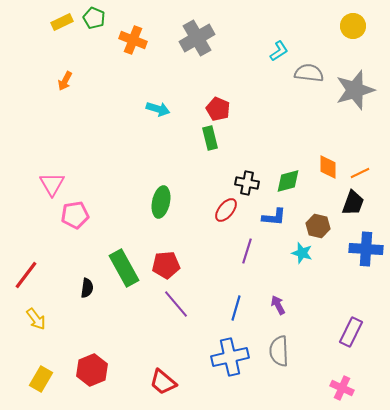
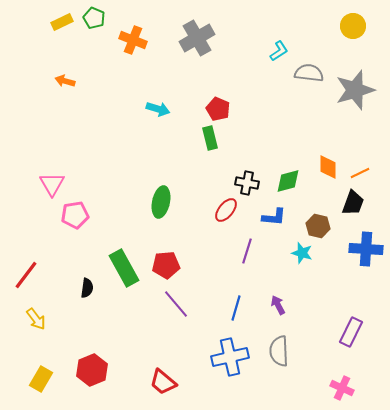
orange arrow at (65, 81): rotated 78 degrees clockwise
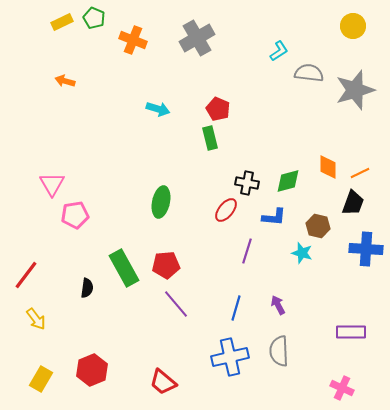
purple rectangle at (351, 332): rotated 64 degrees clockwise
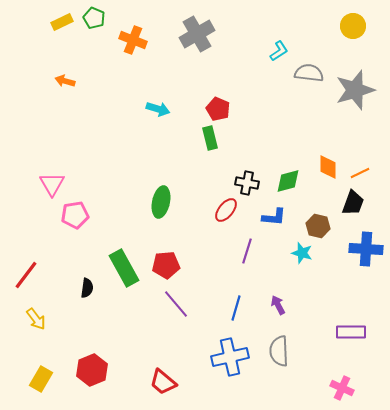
gray cross at (197, 38): moved 4 px up
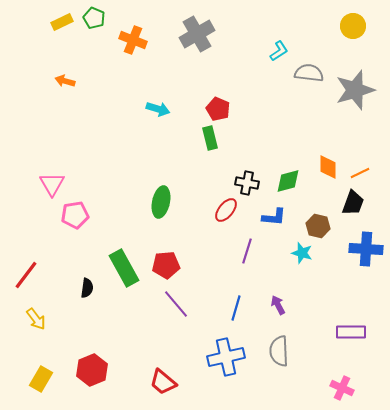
blue cross at (230, 357): moved 4 px left
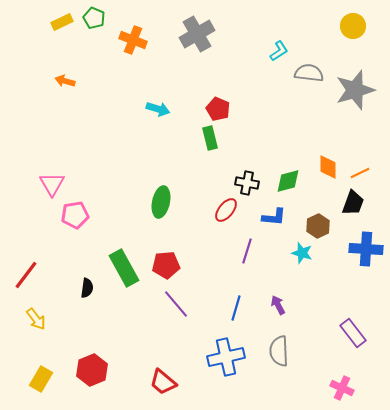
brown hexagon at (318, 226): rotated 20 degrees clockwise
purple rectangle at (351, 332): moved 2 px right, 1 px down; rotated 52 degrees clockwise
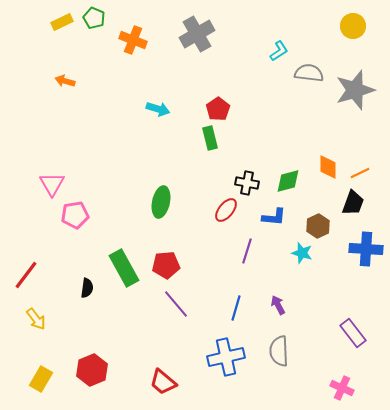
red pentagon at (218, 109): rotated 15 degrees clockwise
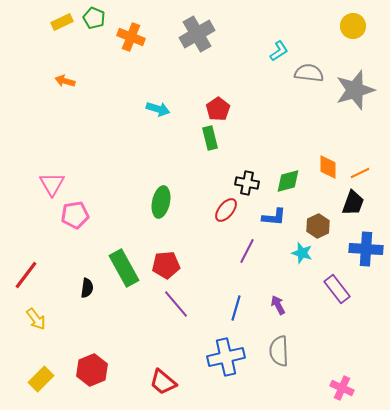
orange cross at (133, 40): moved 2 px left, 3 px up
purple line at (247, 251): rotated 10 degrees clockwise
purple rectangle at (353, 333): moved 16 px left, 44 px up
yellow rectangle at (41, 379): rotated 15 degrees clockwise
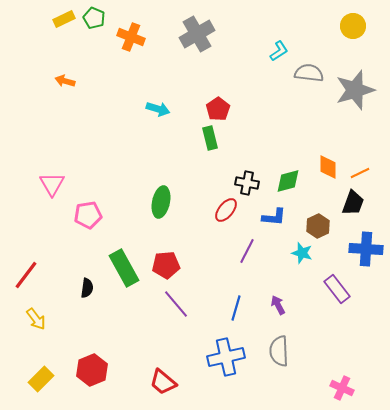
yellow rectangle at (62, 22): moved 2 px right, 3 px up
pink pentagon at (75, 215): moved 13 px right
